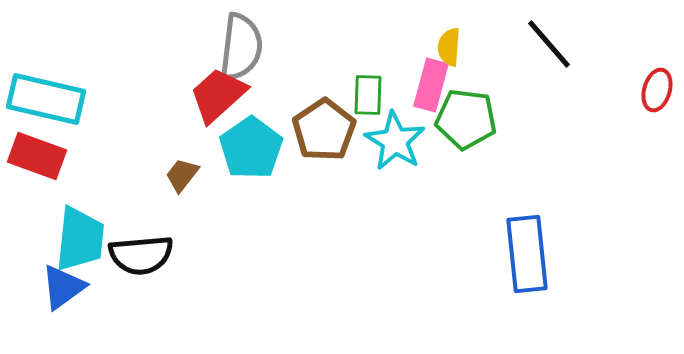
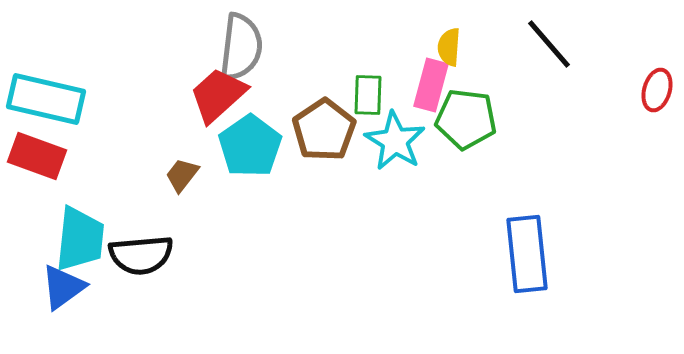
cyan pentagon: moved 1 px left, 2 px up
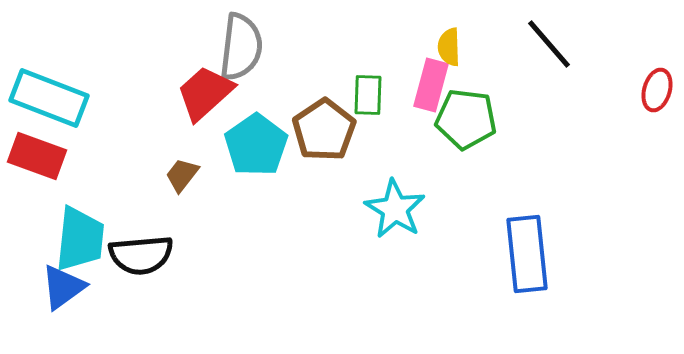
yellow semicircle: rotated 6 degrees counterclockwise
red trapezoid: moved 13 px left, 2 px up
cyan rectangle: moved 3 px right, 1 px up; rotated 8 degrees clockwise
cyan star: moved 68 px down
cyan pentagon: moved 6 px right, 1 px up
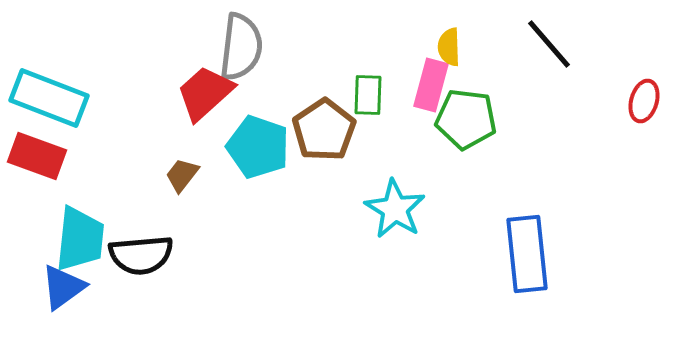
red ellipse: moved 13 px left, 11 px down
cyan pentagon: moved 2 px right, 2 px down; rotated 18 degrees counterclockwise
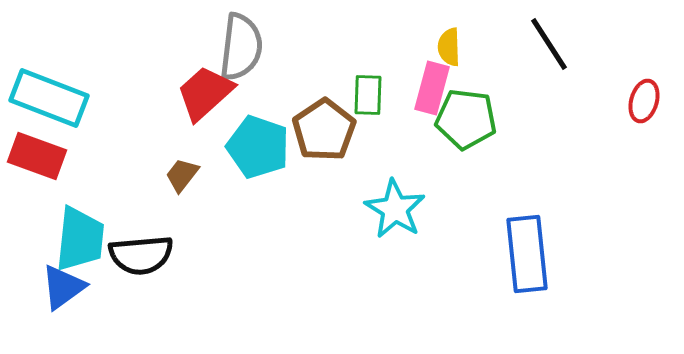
black line: rotated 8 degrees clockwise
pink rectangle: moved 1 px right, 3 px down
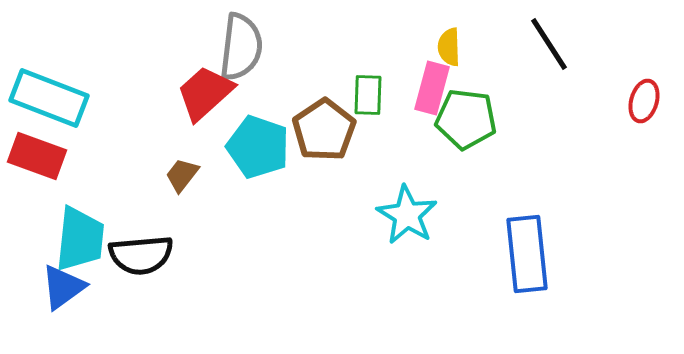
cyan star: moved 12 px right, 6 px down
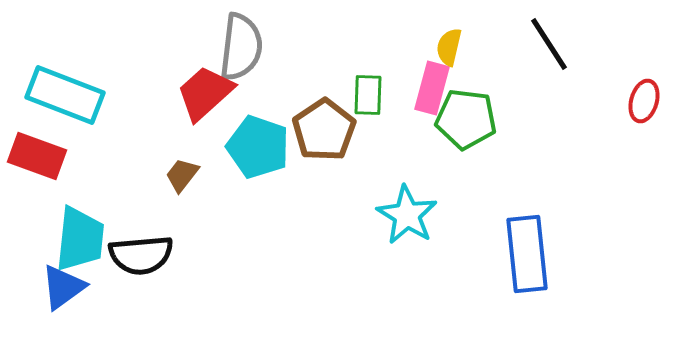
yellow semicircle: rotated 15 degrees clockwise
cyan rectangle: moved 16 px right, 3 px up
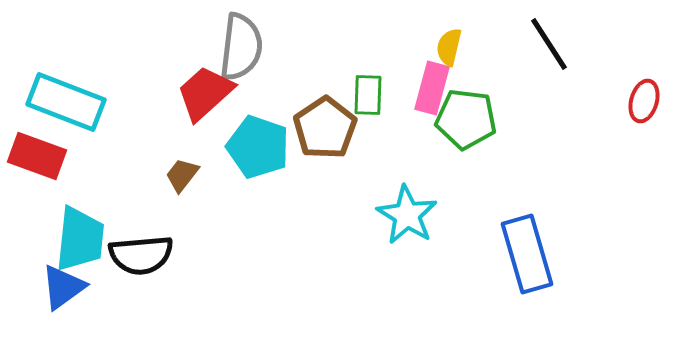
cyan rectangle: moved 1 px right, 7 px down
brown pentagon: moved 1 px right, 2 px up
blue rectangle: rotated 10 degrees counterclockwise
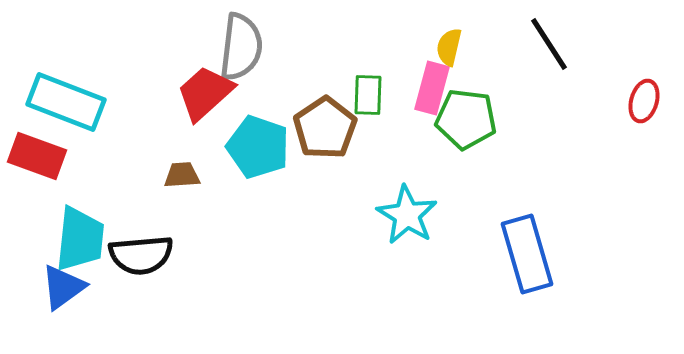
brown trapezoid: rotated 48 degrees clockwise
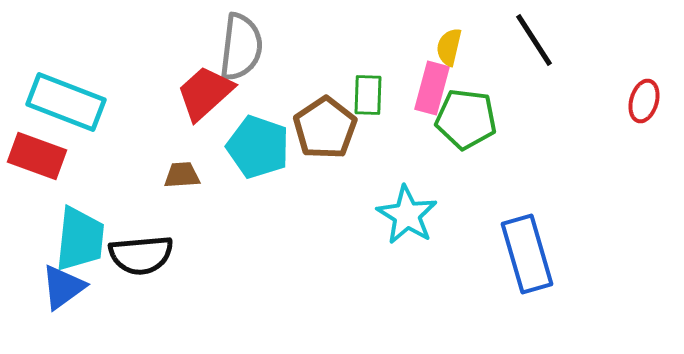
black line: moved 15 px left, 4 px up
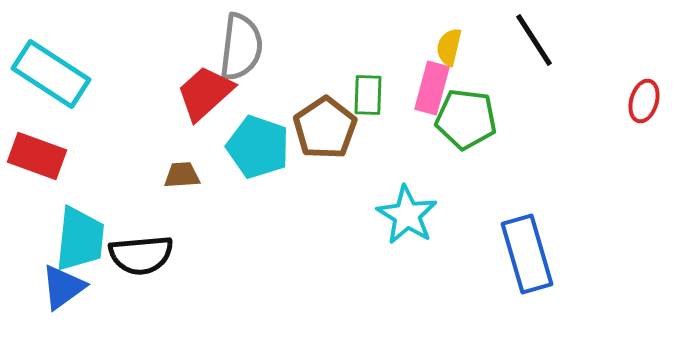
cyan rectangle: moved 15 px left, 28 px up; rotated 12 degrees clockwise
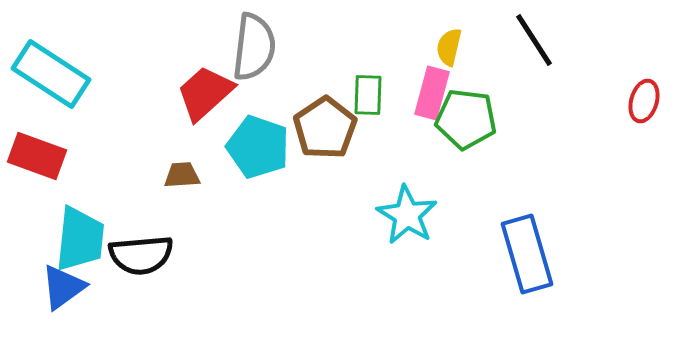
gray semicircle: moved 13 px right
pink rectangle: moved 5 px down
